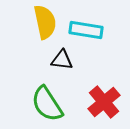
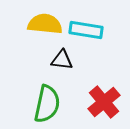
yellow semicircle: moved 2 px down; rotated 72 degrees counterclockwise
green semicircle: rotated 135 degrees counterclockwise
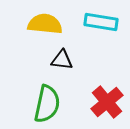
cyan rectangle: moved 15 px right, 8 px up
red cross: moved 3 px right
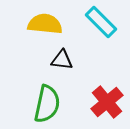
cyan rectangle: rotated 36 degrees clockwise
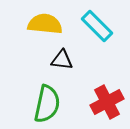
cyan rectangle: moved 4 px left, 4 px down
red cross: rotated 12 degrees clockwise
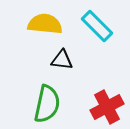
red cross: moved 5 px down
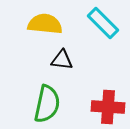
cyan rectangle: moved 6 px right, 3 px up
red cross: moved 1 px right; rotated 32 degrees clockwise
